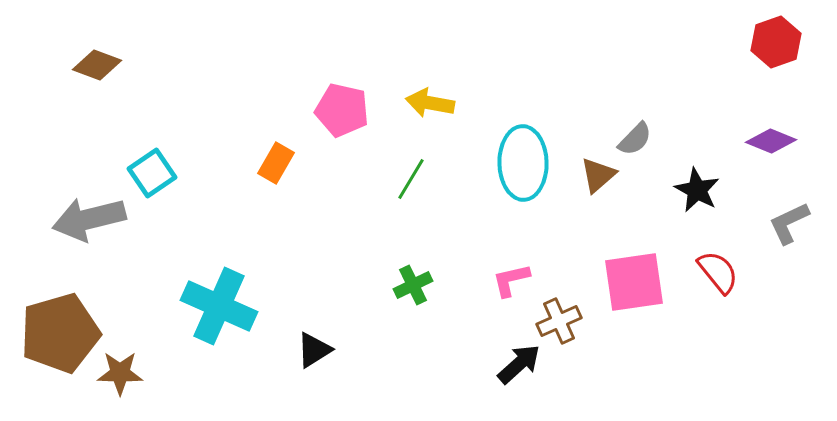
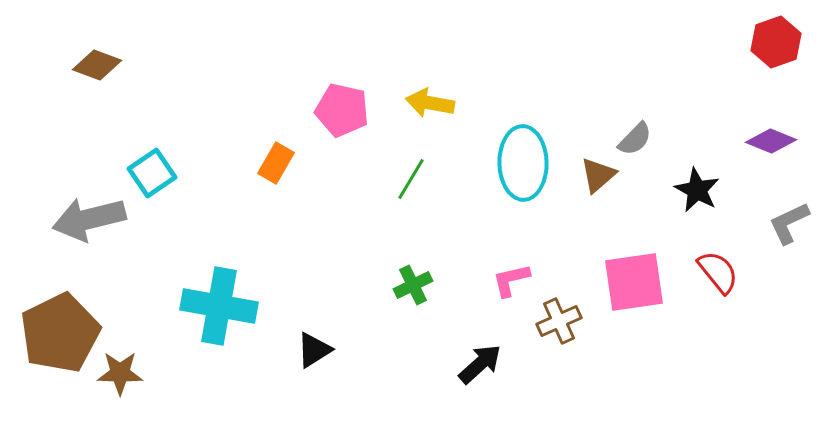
cyan cross: rotated 14 degrees counterclockwise
brown pentagon: rotated 10 degrees counterclockwise
black arrow: moved 39 px left
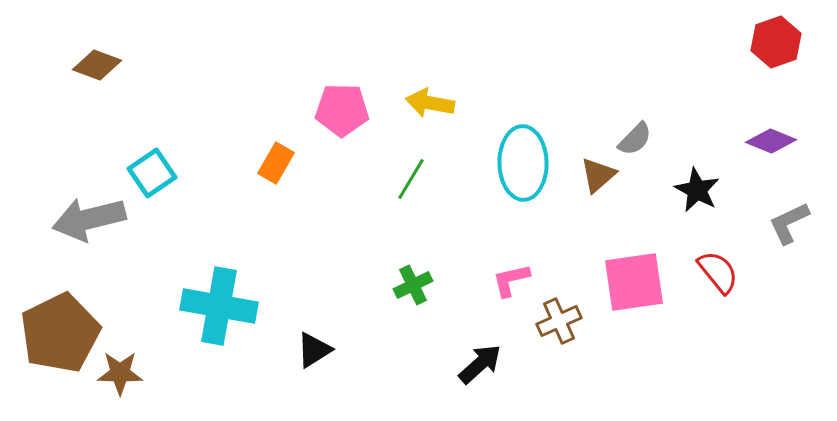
pink pentagon: rotated 12 degrees counterclockwise
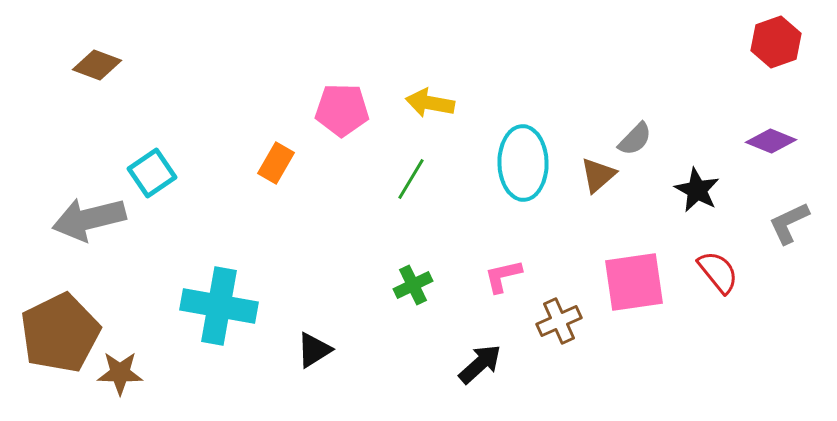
pink L-shape: moved 8 px left, 4 px up
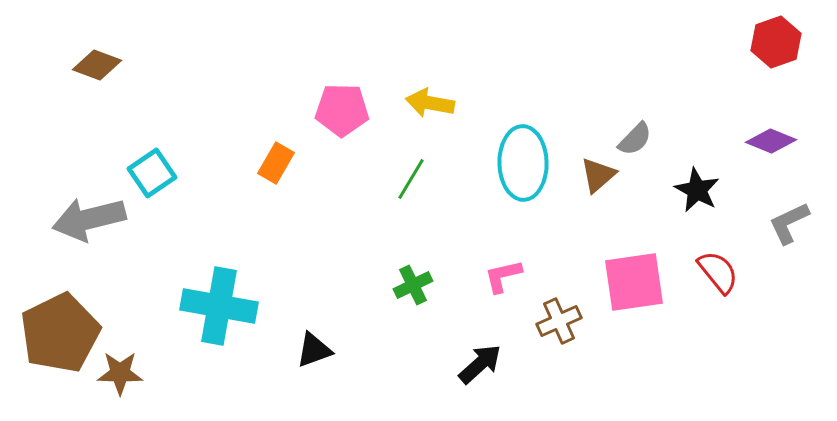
black triangle: rotated 12 degrees clockwise
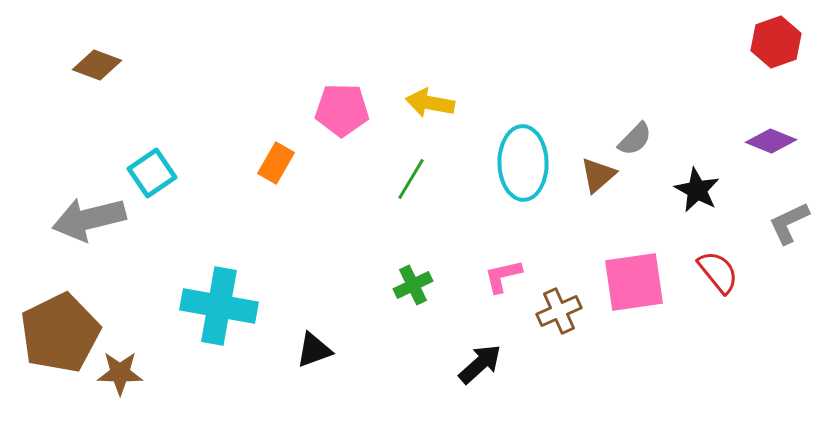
brown cross: moved 10 px up
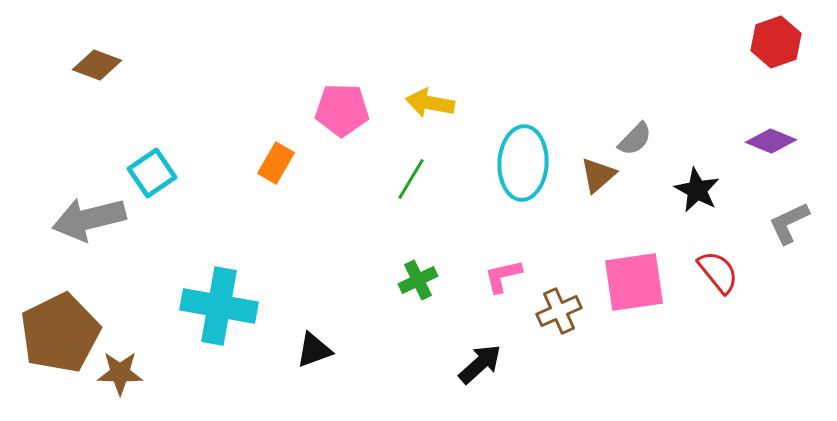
cyan ellipse: rotated 4 degrees clockwise
green cross: moved 5 px right, 5 px up
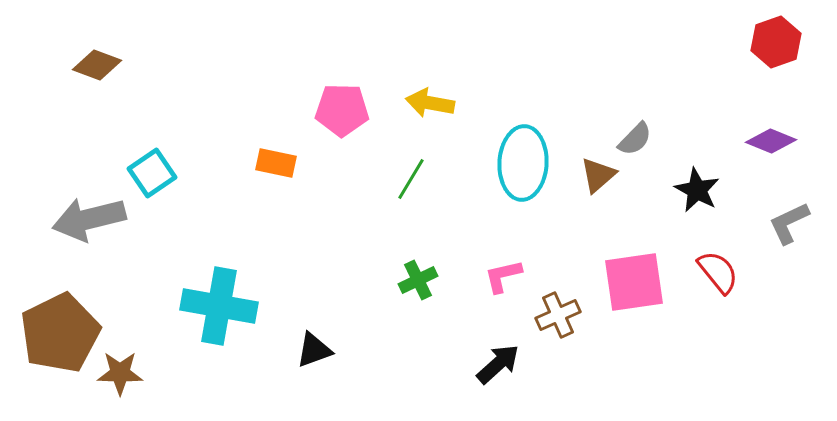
orange rectangle: rotated 72 degrees clockwise
brown cross: moved 1 px left, 4 px down
black arrow: moved 18 px right
